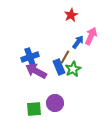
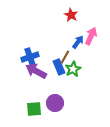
red star: rotated 16 degrees counterclockwise
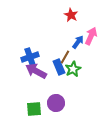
purple circle: moved 1 px right
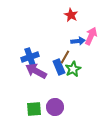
blue arrow: moved 1 px up; rotated 48 degrees clockwise
purple circle: moved 1 px left, 4 px down
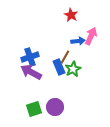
purple arrow: moved 5 px left, 1 px down
green square: rotated 14 degrees counterclockwise
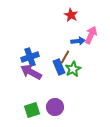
pink arrow: moved 1 px up
green square: moved 2 px left, 1 px down
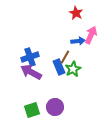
red star: moved 5 px right, 2 px up
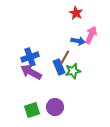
blue arrow: rotated 16 degrees clockwise
green star: moved 2 px down; rotated 14 degrees clockwise
